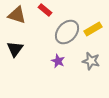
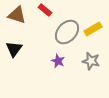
black triangle: moved 1 px left
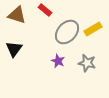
gray star: moved 4 px left, 2 px down
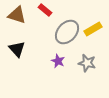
black triangle: moved 3 px right; rotated 18 degrees counterclockwise
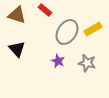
gray ellipse: rotated 10 degrees counterclockwise
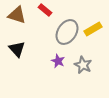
gray star: moved 4 px left, 2 px down; rotated 12 degrees clockwise
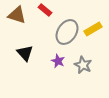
black triangle: moved 8 px right, 4 px down
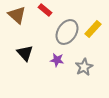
brown triangle: rotated 24 degrees clockwise
yellow rectangle: rotated 18 degrees counterclockwise
purple star: moved 1 px left, 1 px up; rotated 16 degrees counterclockwise
gray star: moved 1 px right, 2 px down; rotated 18 degrees clockwise
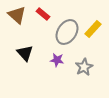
red rectangle: moved 2 px left, 4 px down
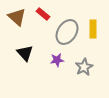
brown triangle: moved 2 px down
yellow rectangle: rotated 42 degrees counterclockwise
purple star: rotated 16 degrees counterclockwise
